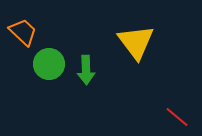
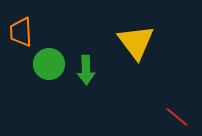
orange trapezoid: moved 2 px left; rotated 136 degrees counterclockwise
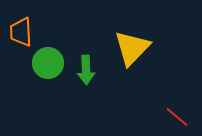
yellow triangle: moved 4 px left, 6 px down; rotated 21 degrees clockwise
green circle: moved 1 px left, 1 px up
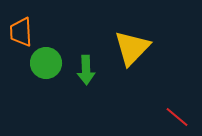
green circle: moved 2 px left
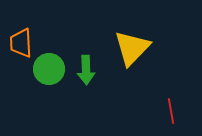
orange trapezoid: moved 11 px down
green circle: moved 3 px right, 6 px down
red line: moved 6 px left, 6 px up; rotated 40 degrees clockwise
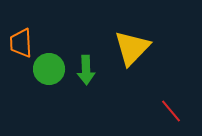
red line: rotated 30 degrees counterclockwise
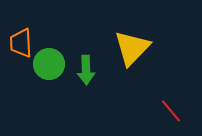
green circle: moved 5 px up
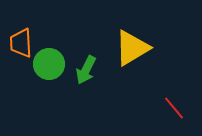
yellow triangle: rotated 15 degrees clockwise
green arrow: rotated 28 degrees clockwise
red line: moved 3 px right, 3 px up
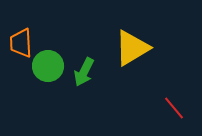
green circle: moved 1 px left, 2 px down
green arrow: moved 2 px left, 2 px down
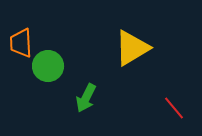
green arrow: moved 2 px right, 26 px down
